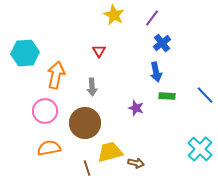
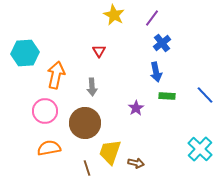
purple star: rotated 21 degrees clockwise
yellow trapezoid: rotated 56 degrees counterclockwise
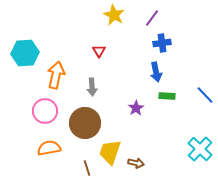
blue cross: rotated 30 degrees clockwise
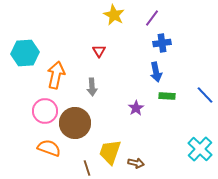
brown circle: moved 10 px left
orange semicircle: rotated 30 degrees clockwise
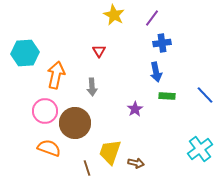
purple star: moved 1 px left, 1 px down
cyan cross: rotated 10 degrees clockwise
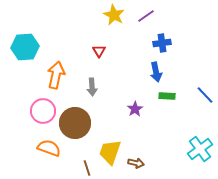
purple line: moved 6 px left, 2 px up; rotated 18 degrees clockwise
cyan hexagon: moved 6 px up
pink circle: moved 2 px left
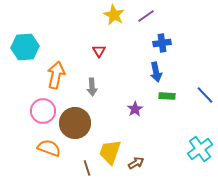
brown arrow: rotated 42 degrees counterclockwise
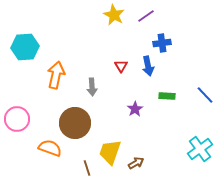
red triangle: moved 22 px right, 15 px down
blue arrow: moved 8 px left, 6 px up
pink circle: moved 26 px left, 8 px down
orange semicircle: moved 1 px right
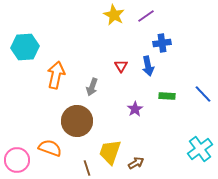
gray arrow: rotated 24 degrees clockwise
blue line: moved 2 px left, 1 px up
pink circle: moved 41 px down
brown circle: moved 2 px right, 2 px up
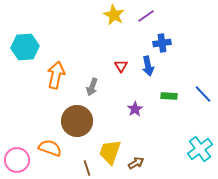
green rectangle: moved 2 px right
